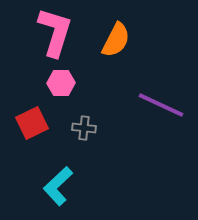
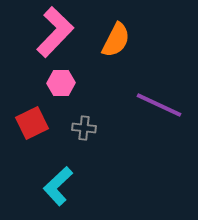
pink L-shape: rotated 27 degrees clockwise
purple line: moved 2 px left
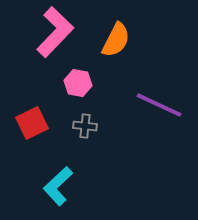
pink hexagon: moved 17 px right; rotated 12 degrees clockwise
gray cross: moved 1 px right, 2 px up
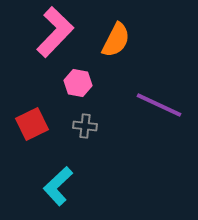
red square: moved 1 px down
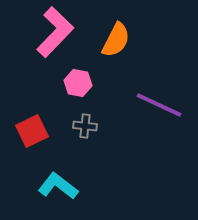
red square: moved 7 px down
cyan L-shape: rotated 81 degrees clockwise
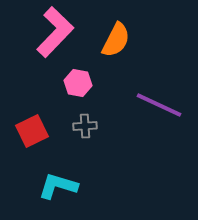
gray cross: rotated 10 degrees counterclockwise
cyan L-shape: rotated 21 degrees counterclockwise
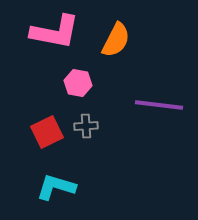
pink L-shape: rotated 57 degrees clockwise
purple line: rotated 18 degrees counterclockwise
gray cross: moved 1 px right
red square: moved 15 px right, 1 px down
cyan L-shape: moved 2 px left, 1 px down
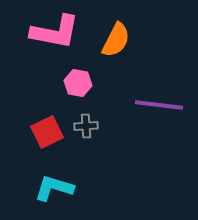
cyan L-shape: moved 2 px left, 1 px down
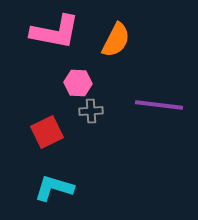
pink hexagon: rotated 8 degrees counterclockwise
gray cross: moved 5 px right, 15 px up
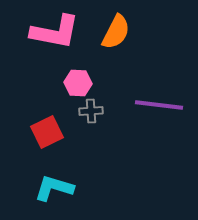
orange semicircle: moved 8 px up
